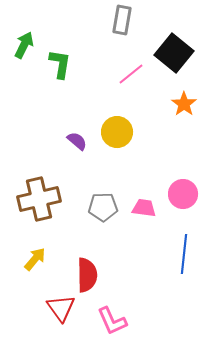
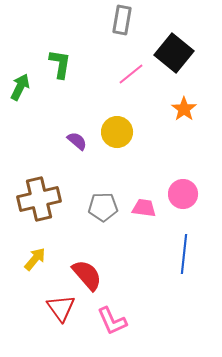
green arrow: moved 4 px left, 42 px down
orange star: moved 5 px down
red semicircle: rotated 40 degrees counterclockwise
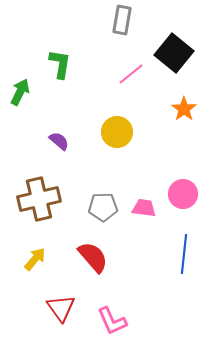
green arrow: moved 5 px down
purple semicircle: moved 18 px left
red semicircle: moved 6 px right, 18 px up
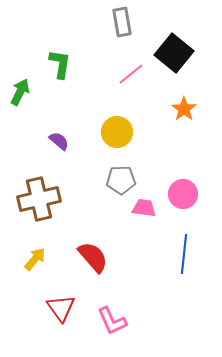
gray rectangle: moved 2 px down; rotated 20 degrees counterclockwise
gray pentagon: moved 18 px right, 27 px up
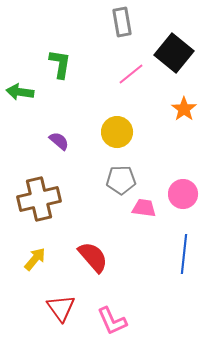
green arrow: rotated 108 degrees counterclockwise
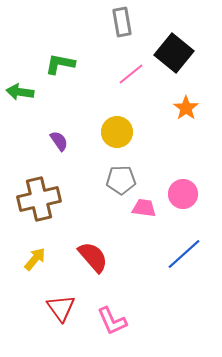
green L-shape: rotated 88 degrees counterclockwise
orange star: moved 2 px right, 1 px up
purple semicircle: rotated 15 degrees clockwise
blue line: rotated 42 degrees clockwise
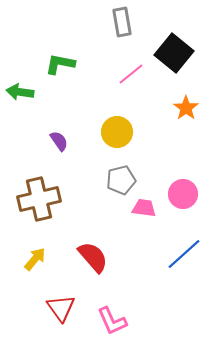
gray pentagon: rotated 12 degrees counterclockwise
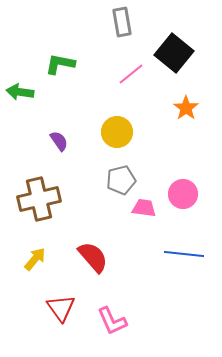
blue line: rotated 48 degrees clockwise
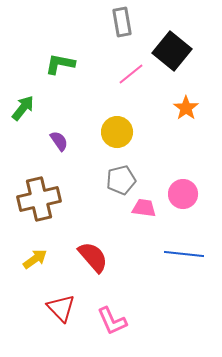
black square: moved 2 px left, 2 px up
green arrow: moved 3 px right, 16 px down; rotated 120 degrees clockwise
yellow arrow: rotated 15 degrees clockwise
red triangle: rotated 8 degrees counterclockwise
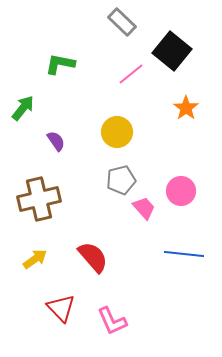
gray rectangle: rotated 36 degrees counterclockwise
purple semicircle: moved 3 px left
pink circle: moved 2 px left, 3 px up
pink trapezoid: rotated 40 degrees clockwise
